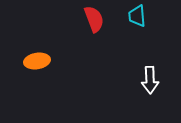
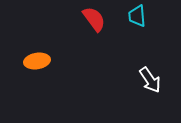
red semicircle: rotated 16 degrees counterclockwise
white arrow: rotated 32 degrees counterclockwise
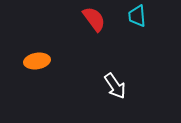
white arrow: moved 35 px left, 6 px down
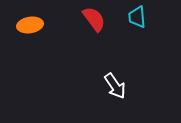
cyan trapezoid: moved 1 px down
orange ellipse: moved 7 px left, 36 px up
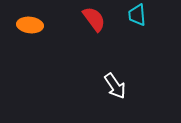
cyan trapezoid: moved 2 px up
orange ellipse: rotated 15 degrees clockwise
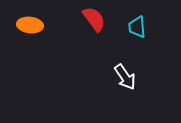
cyan trapezoid: moved 12 px down
white arrow: moved 10 px right, 9 px up
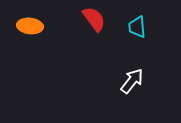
orange ellipse: moved 1 px down
white arrow: moved 7 px right, 4 px down; rotated 108 degrees counterclockwise
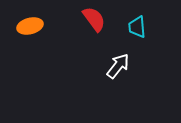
orange ellipse: rotated 20 degrees counterclockwise
white arrow: moved 14 px left, 15 px up
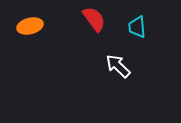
white arrow: rotated 84 degrees counterclockwise
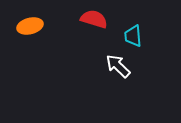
red semicircle: rotated 36 degrees counterclockwise
cyan trapezoid: moved 4 px left, 9 px down
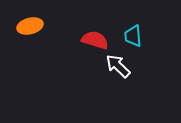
red semicircle: moved 1 px right, 21 px down
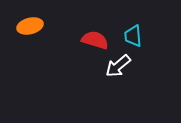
white arrow: rotated 84 degrees counterclockwise
